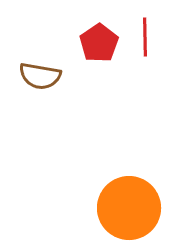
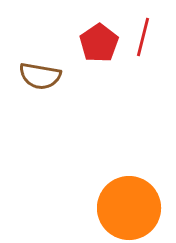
red line: moved 2 px left; rotated 15 degrees clockwise
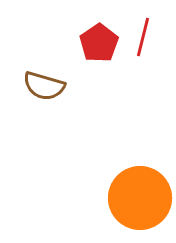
brown semicircle: moved 4 px right, 10 px down; rotated 6 degrees clockwise
orange circle: moved 11 px right, 10 px up
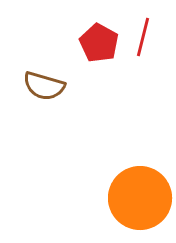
red pentagon: rotated 9 degrees counterclockwise
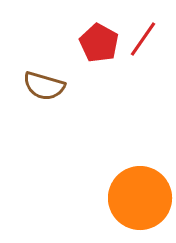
red line: moved 2 px down; rotated 21 degrees clockwise
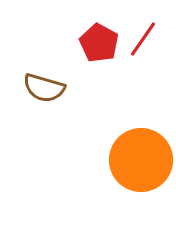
brown semicircle: moved 2 px down
orange circle: moved 1 px right, 38 px up
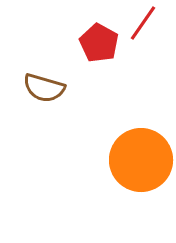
red line: moved 16 px up
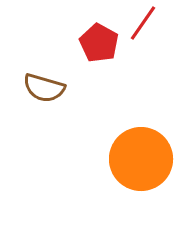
orange circle: moved 1 px up
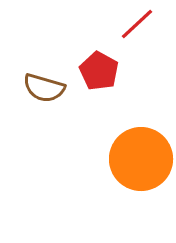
red line: moved 6 px left, 1 px down; rotated 12 degrees clockwise
red pentagon: moved 28 px down
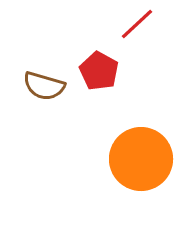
brown semicircle: moved 2 px up
